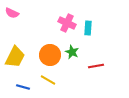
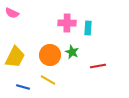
pink cross: rotated 24 degrees counterclockwise
red line: moved 2 px right
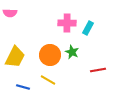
pink semicircle: moved 2 px left; rotated 24 degrees counterclockwise
cyan rectangle: rotated 24 degrees clockwise
red line: moved 4 px down
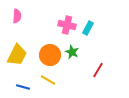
pink semicircle: moved 7 px right, 3 px down; rotated 88 degrees counterclockwise
pink cross: moved 2 px down; rotated 12 degrees clockwise
yellow trapezoid: moved 2 px right, 2 px up
red line: rotated 49 degrees counterclockwise
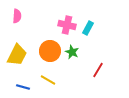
orange circle: moved 4 px up
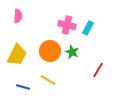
pink semicircle: moved 1 px right
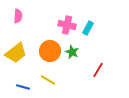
yellow trapezoid: moved 1 px left, 2 px up; rotated 25 degrees clockwise
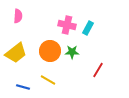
green star: rotated 24 degrees counterclockwise
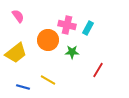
pink semicircle: rotated 40 degrees counterclockwise
orange circle: moved 2 px left, 11 px up
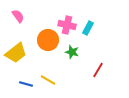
green star: rotated 16 degrees clockwise
blue line: moved 3 px right, 3 px up
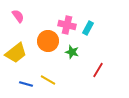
orange circle: moved 1 px down
